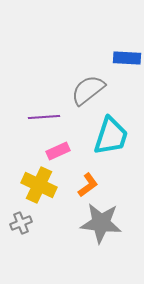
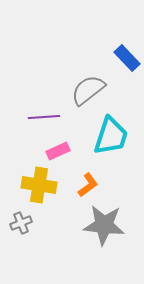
blue rectangle: rotated 44 degrees clockwise
yellow cross: rotated 16 degrees counterclockwise
gray star: moved 3 px right, 2 px down
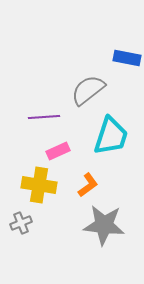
blue rectangle: rotated 36 degrees counterclockwise
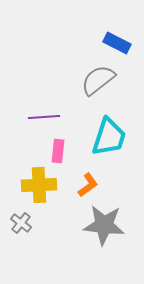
blue rectangle: moved 10 px left, 15 px up; rotated 16 degrees clockwise
gray semicircle: moved 10 px right, 10 px up
cyan trapezoid: moved 2 px left, 1 px down
pink rectangle: rotated 60 degrees counterclockwise
yellow cross: rotated 12 degrees counterclockwise
gray cross: rotated 30 degrees counterclockwise
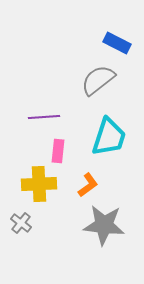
yellow cross: moved 1 px up
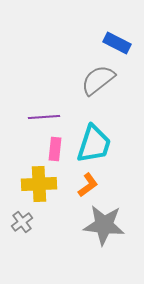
cyan trapezoid: moved 15 px left, 7 px down
pink rectangle: moved 3 px left, 2 px up
gray cross: moved 1 px right, 1 px up; rotated 15 degrees clockwise
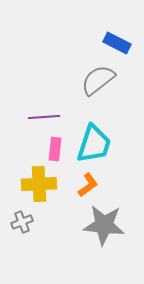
gray cross: rotated 15 degrees clockwise
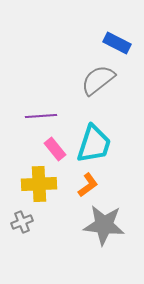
purple line: moved 3 px left, 1 px up
pink rectangle: rotated 45 degrees counterclockwise
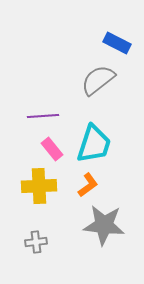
purple line: moved 2 px right
pink rectangle: moved 3 px left
yellow cross: moved 2 px down
gray cross: moved 14 px right, 20 px down; rotated 15 degrees clockwise
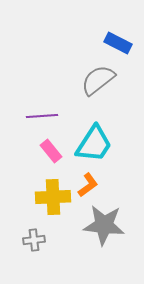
blue rectangle: moved 1 px right
purple line: moved 1 px left
cyan trapezoid: rotated 15 degrees clockwise
pink rectangle: moved 1 px left, 2 px down
yellow cross: moved 14 px right, 11 px down
gray cross: moved 2 px left, 2 px up
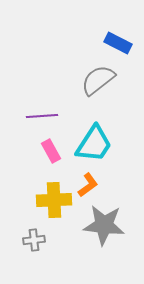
pink rectangle: rotated 10 degrees clockwise
yellow cross: moved 1 px right, 3 px down
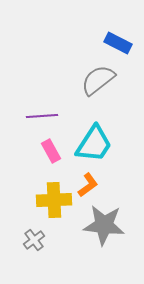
gray cross: rotated 30 degrees counterclockwise
